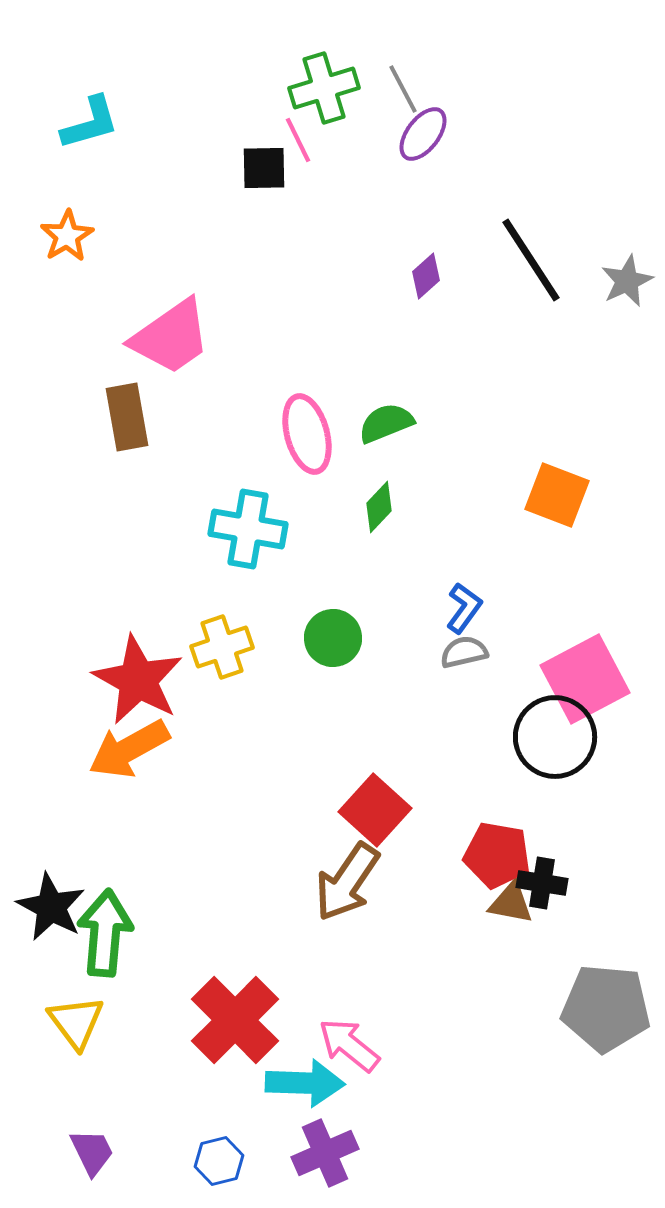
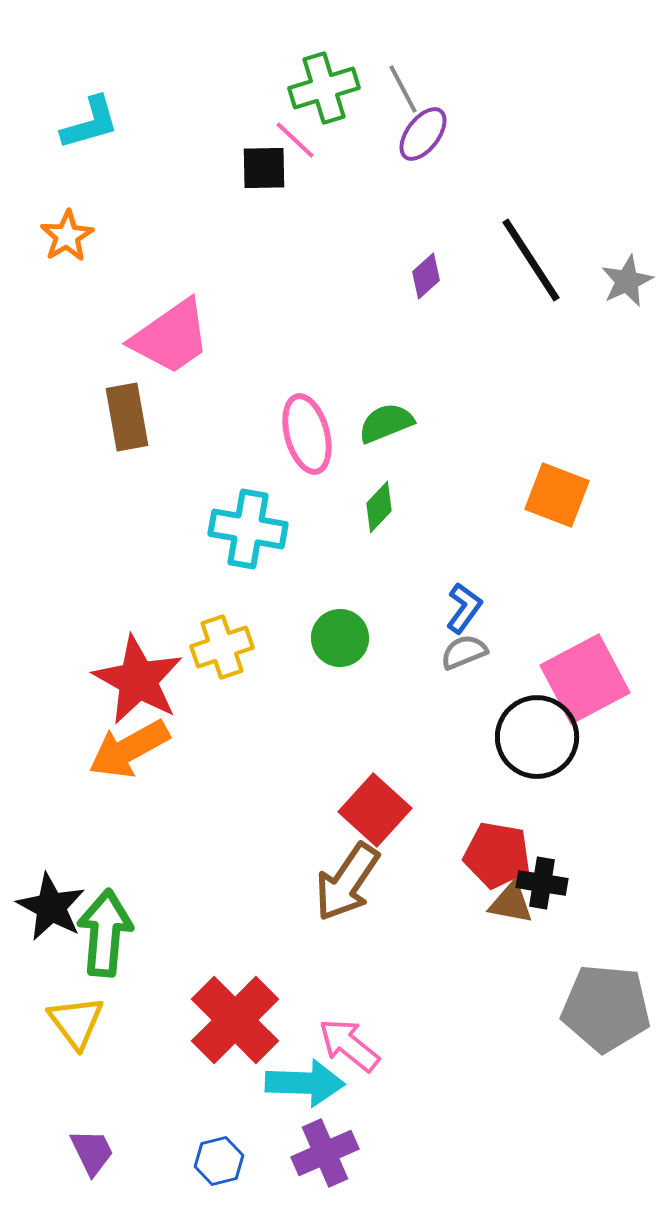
pink line: moved 3 px left; rotated 21 degrees counterclockwise
green circle: moved 7 px right
gray semicircle: rotated 9 degrees counterclockwise
black circle: moved 18 px left
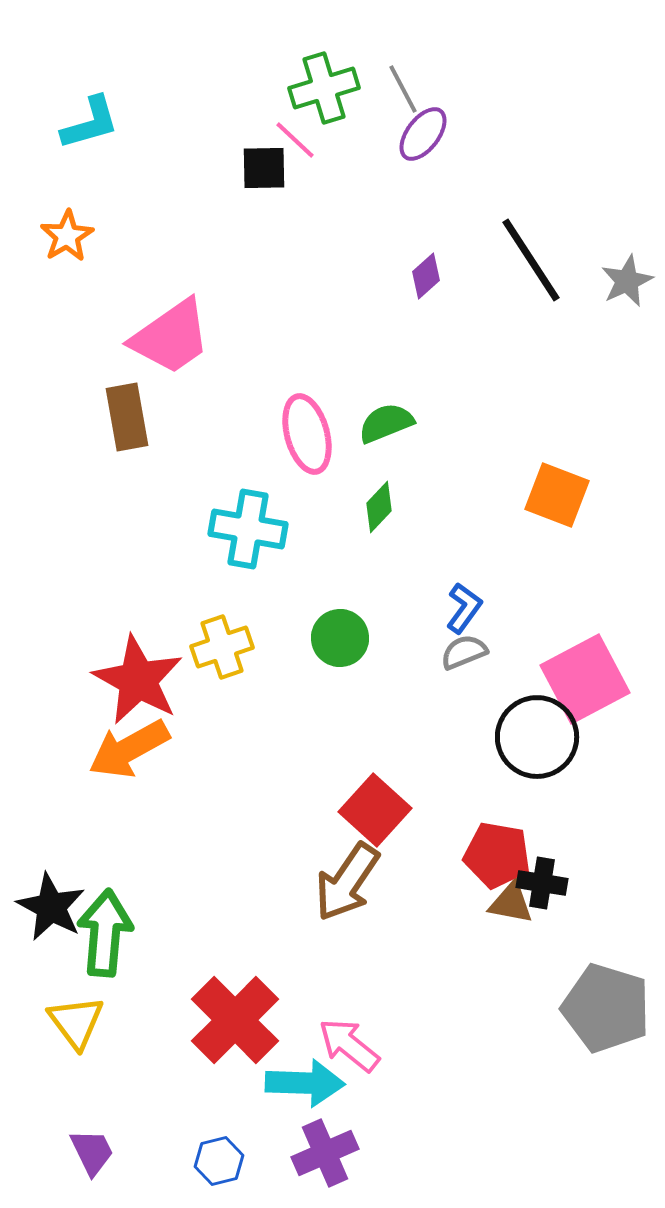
gray pentagon: rotated 12 degrees clockwise
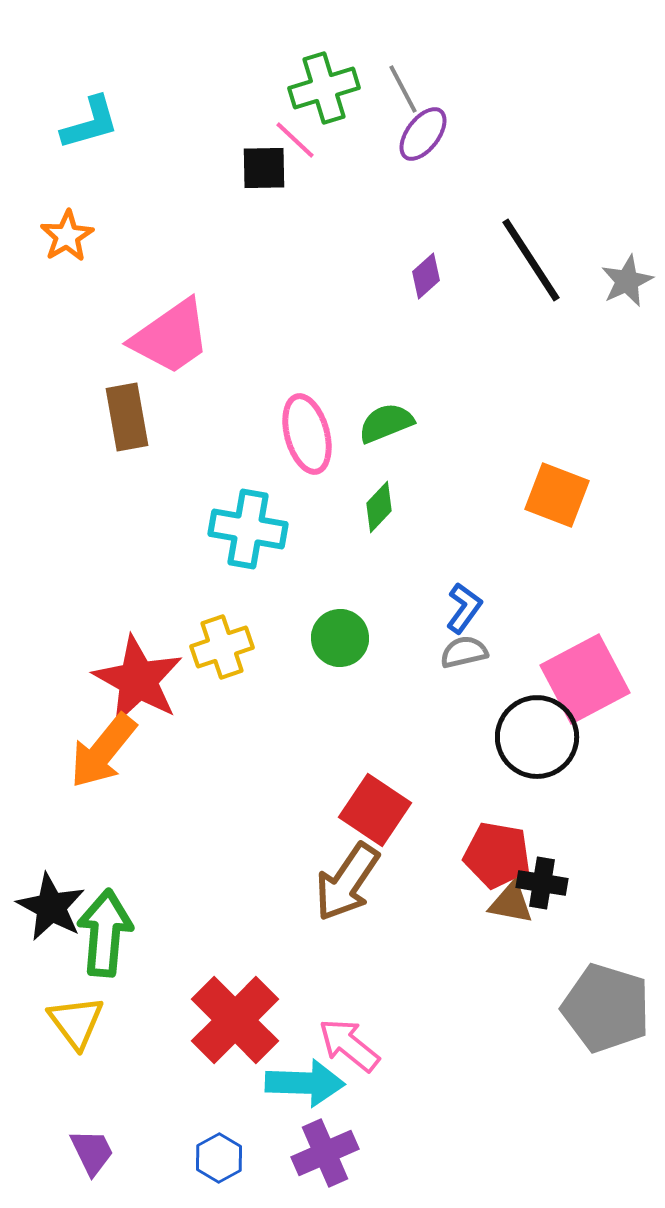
gray semicircle: rotated 9 degrees clockwise
orange arrow: moved 26 px left, 2 px down; rotated 22 degrees counterclockwise
red square: rotated 8 degrees counterclockwise
blue hexagon: moved 3 px up; rotated 15 degrees counterclockwise
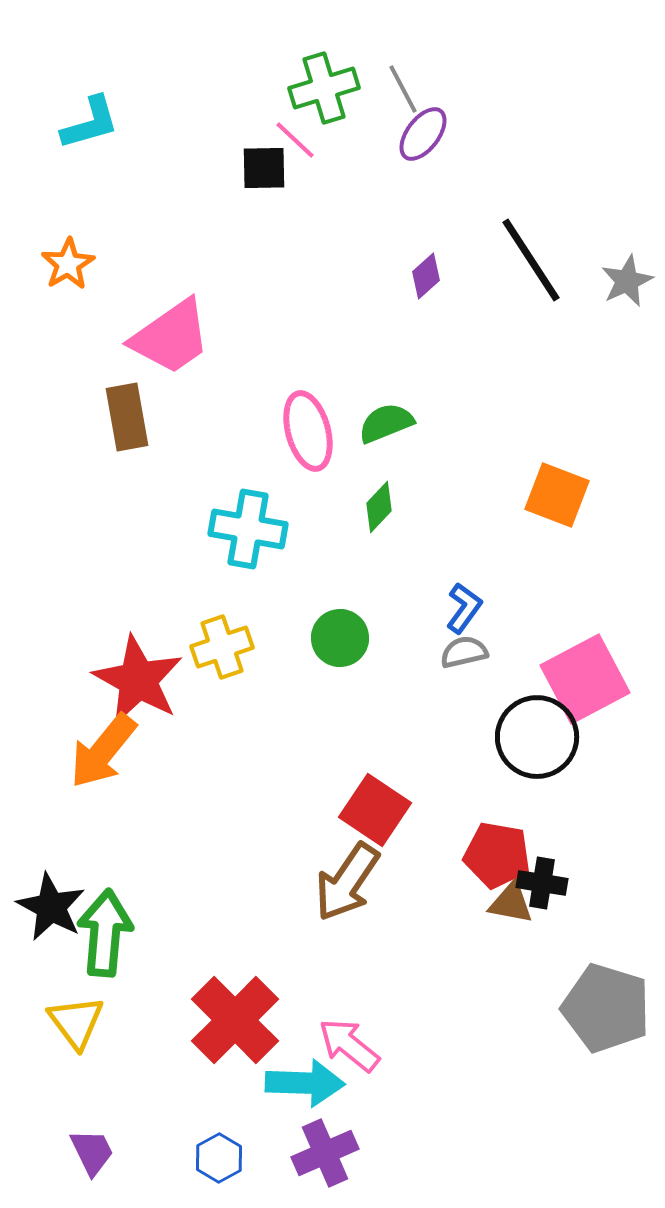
orange star: moved 1 px right, 28 px down
pink ellipse: moved 1 px right, 3 px up
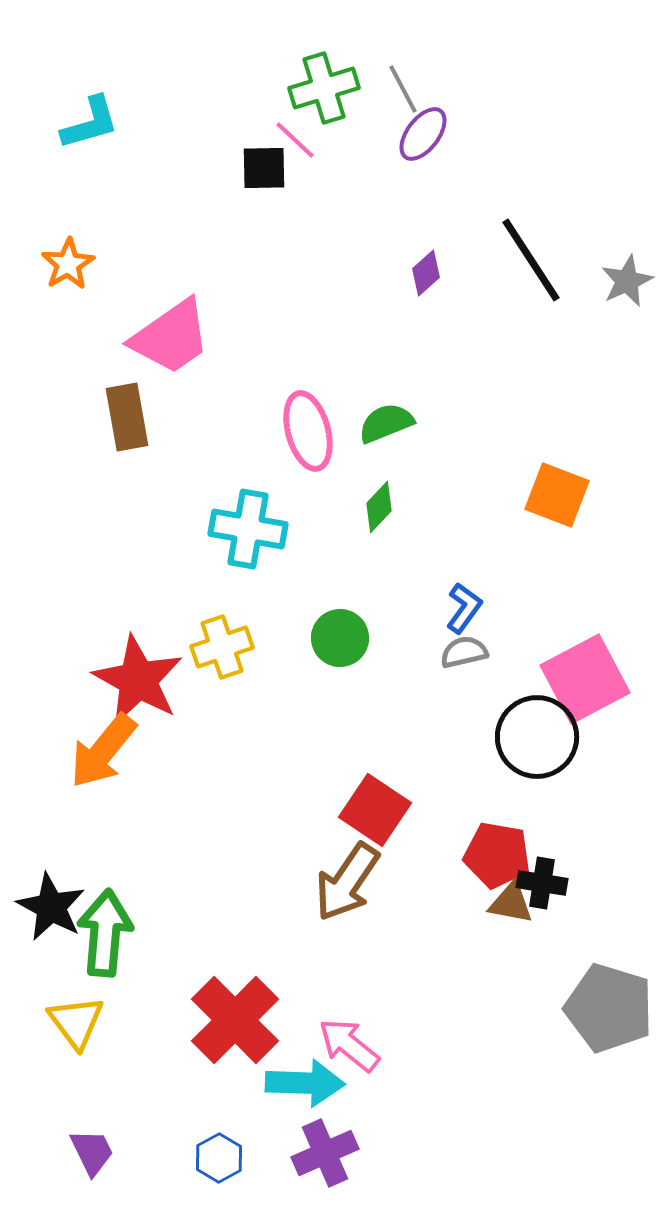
purple diamond: moved 3 px up
gray pentagon: moved 3 px right
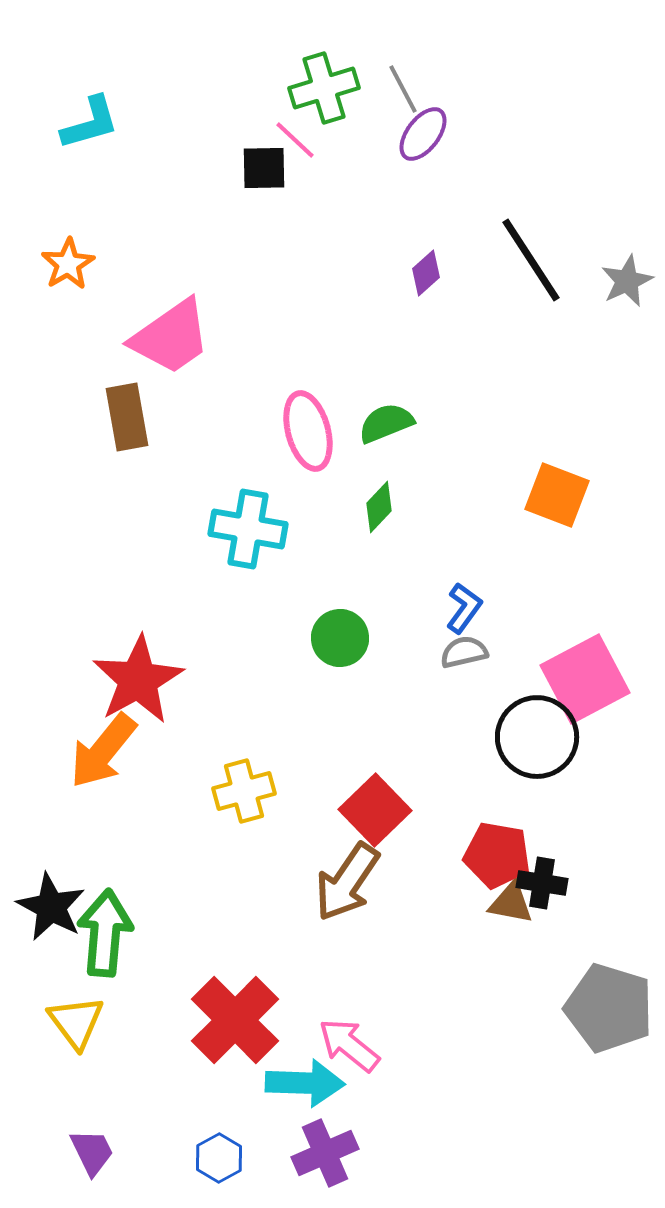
yellow cross: moved 22 px right, 144 px down; rotated 4 degrees clockwise
red star: rotated 14 degrees clockwise
red square: rotated 12 degrees clockwise
